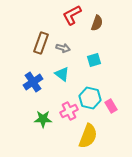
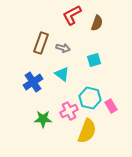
yellow semicircle: moved 1 px left, 5 px up
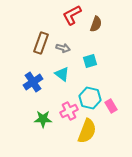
brown semicircle: moved 1 px left, 1 px down
cyan square: moved 4 px left, 1 px down
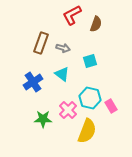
pink cross: moved 1 px left, 1 px up; rotated 18 degrees counterclockwise
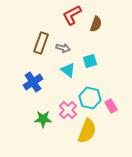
cyan triangle: moved 6 px right, 4 px up
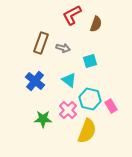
cyan triangle: moved 1 px right, 10 px down
blue cross: moved 2 px right, 1 px up; rotated 18 degrees counterclockwise
cyan hexagon: moved 1 px down
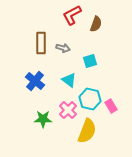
brown rectangle: rotated 20 degrees counterclockwise
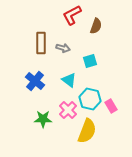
brown semicircle: moved 2 px down
